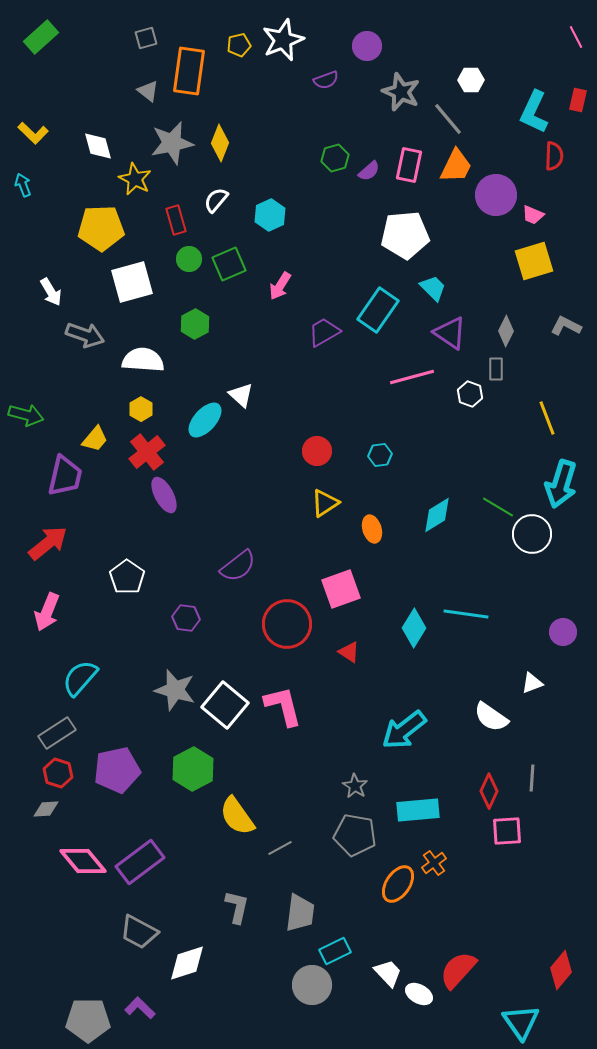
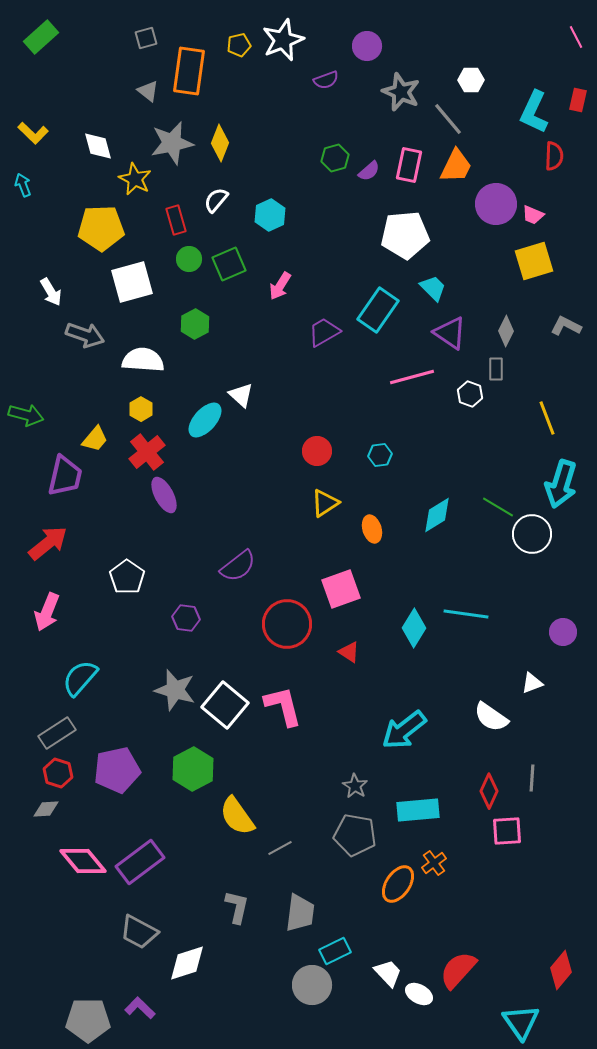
purple circle at (496, 195): moved 9 px down
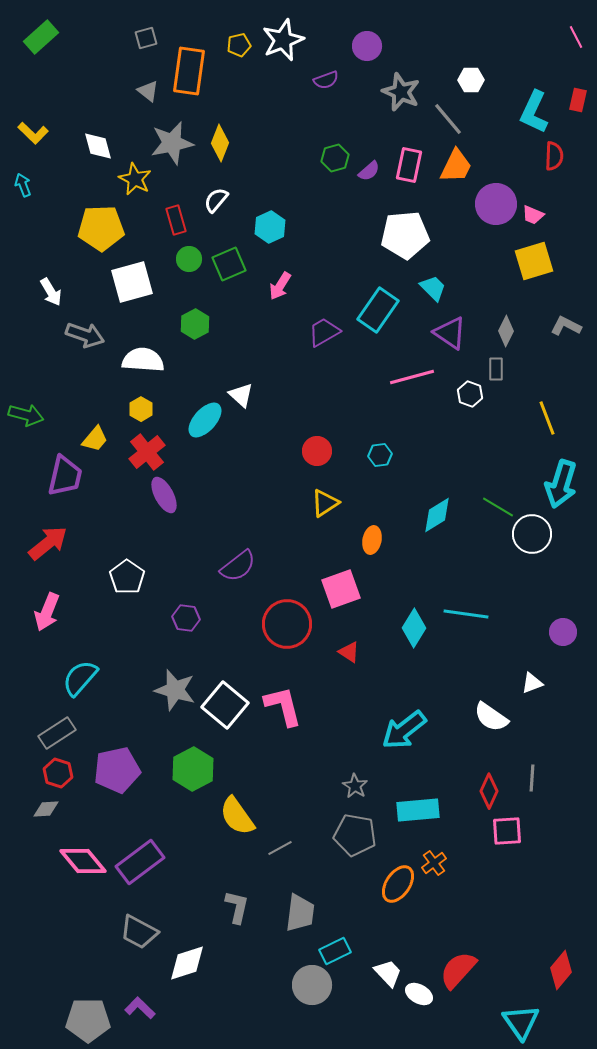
cyan hexagon at (270, 215): moved 12 px down
orange ellipse at (372, 529): moved 11 px down; rotated 28 degrees clockwise
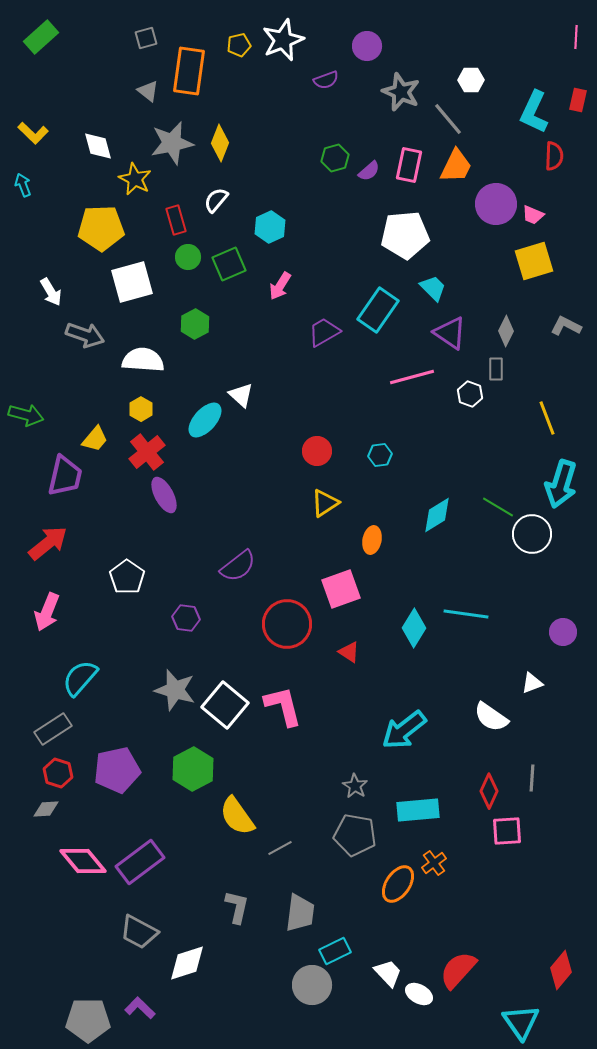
pink line at (576, 37): rotated 30 degrees clockwise
green circle at (189, 259): moved 1 px left, 2 px up
gray rectangle at (57, 733): moved 4 px left, 4 px up
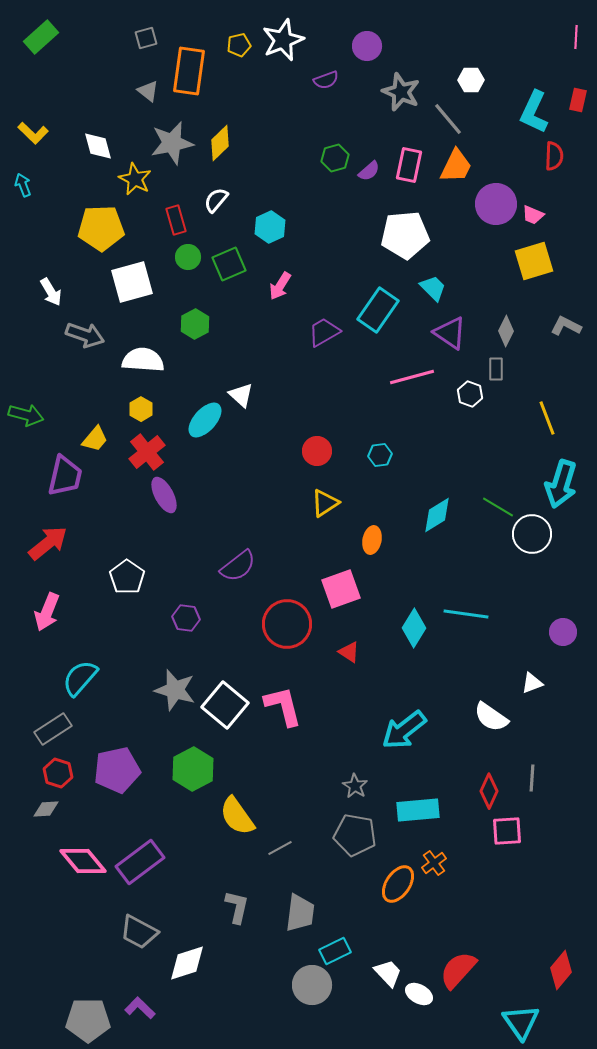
yellow diamond at (220, 143): rotated 24 degrees clockwise
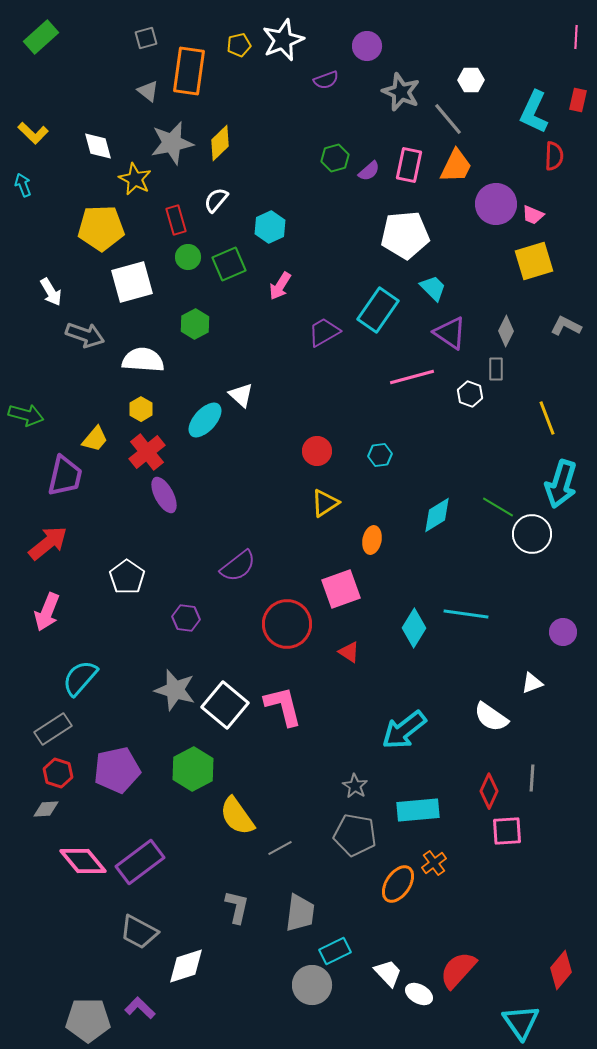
white diamond at (187, 963): moved 1 px left, 3 px down
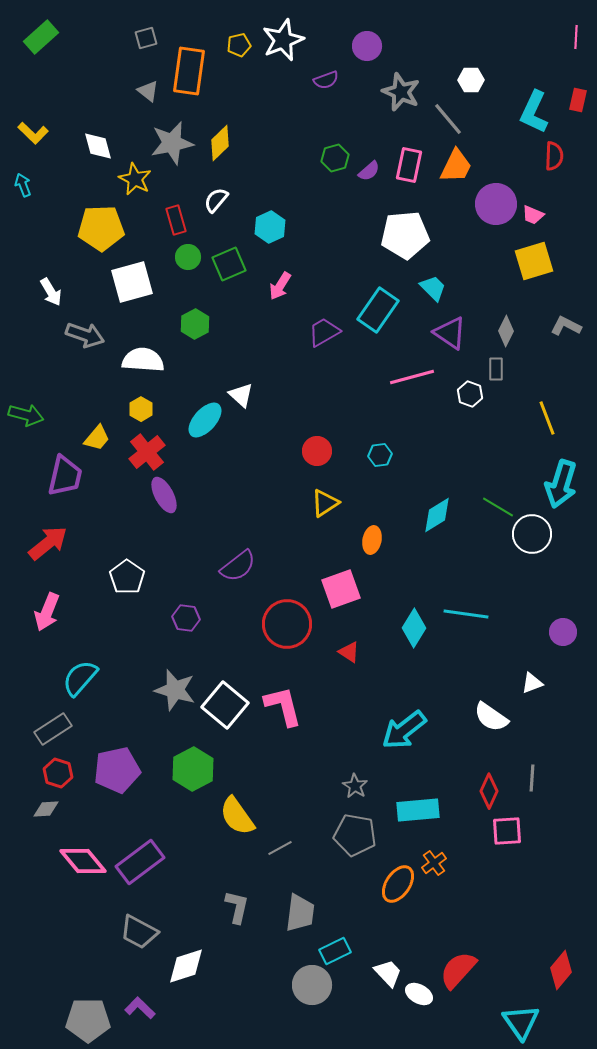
yellow trapezoid at (95, 439): moved 2 px right, 1 px up
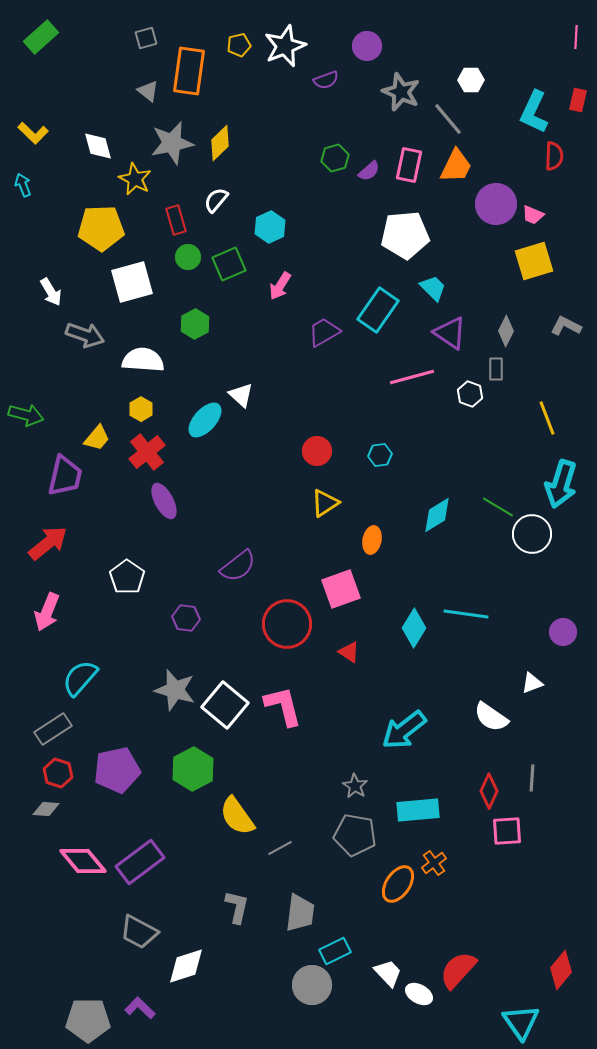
white star at (283, 40): moved 2 px right, 6 px down
purple ellipse at (164, 495): moved 6 px down
gray diamond at (46, 809): rotated 8 degrees clockwise
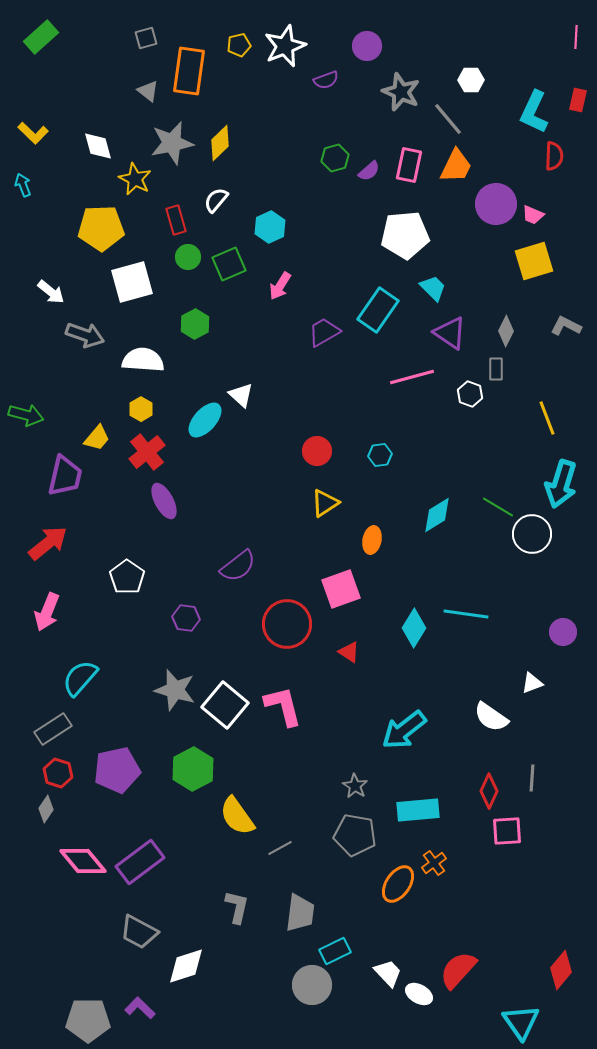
white arrow at (51, 292): rotated 20 degrees counterclockwise
gray diamond at (46, 809): rotated 60 degrees counterclockwise
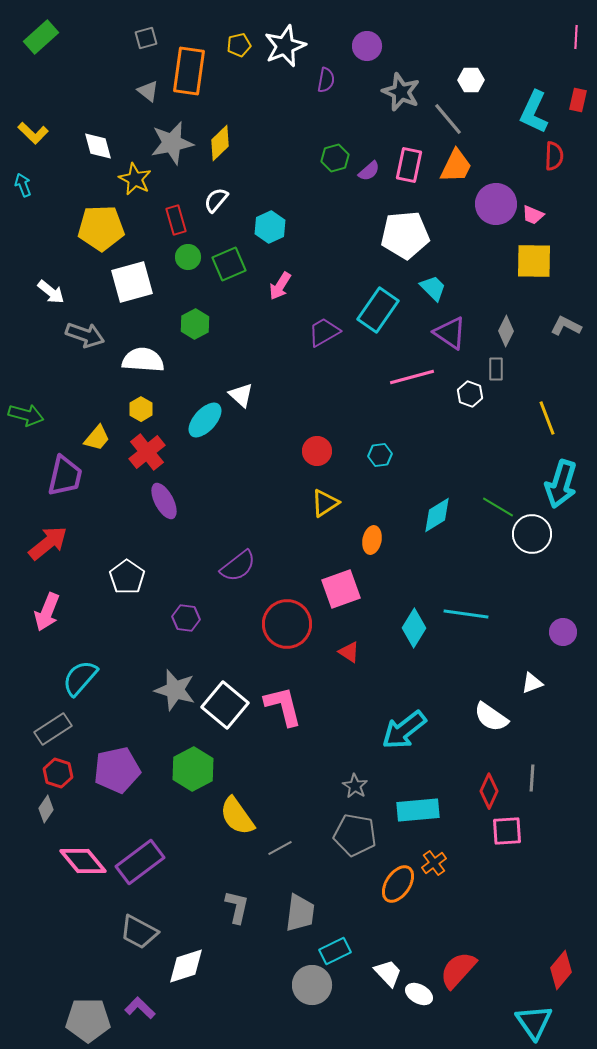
purple semicircle at (326, 80): rotated 60 degrees counterclockwise
yellow square at (534, 261): rotated 18 degrees clockwise
cyan triangle at (521, 1022): moved 13 px right
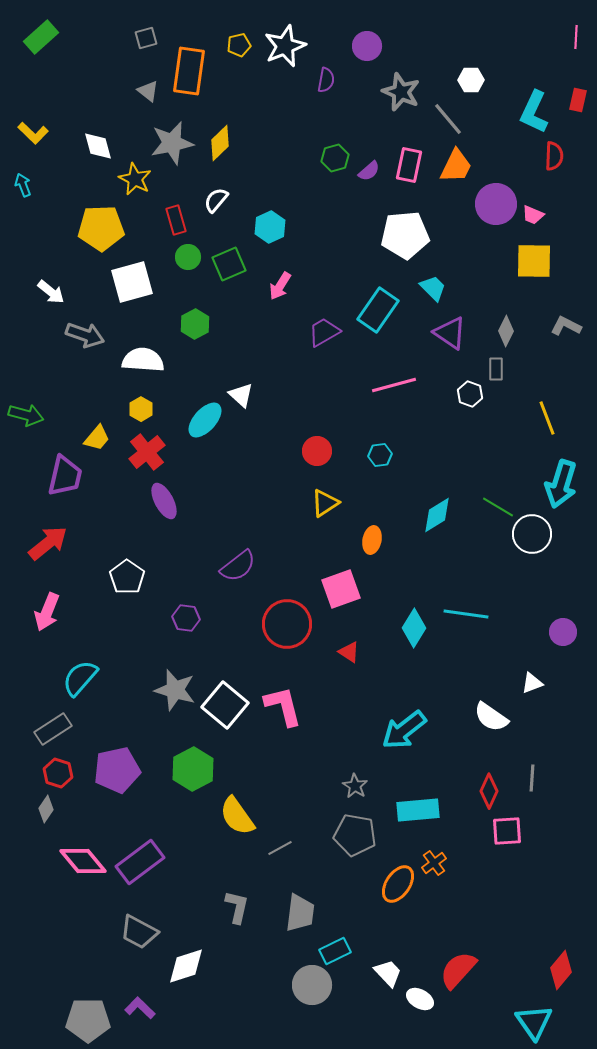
pink line at (412, 377): moved 18 px left, 8 px down
white ellipse at (419, 994): moved 1 px right, 5 px down
